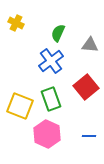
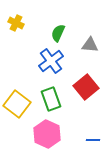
yellow square: moved 3 px left, 2 px up; rotated 16 degrees clockwise
blue line: moved 4 px right, 4 px down
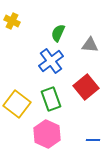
yellow cross: moved 4 px left, 2 px up
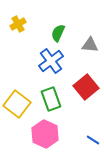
yellow cross: moved 6 px right, 3 px down; rotated 35 degrees clockwise
pink hexagon: moved 2 px left
blue line: rotated 32 degrees clockwise
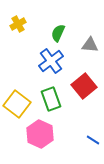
red square: moved 2 px left, 1 px up
pink hexagon: moved 5 px left
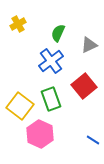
gray triangle: moved 1 px left; rotated 30 degrees counterclockwise
yellow square: moved 3 px right, 2 px down
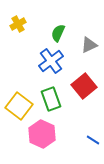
yellow square: moved 1 px left
pink hexagon: moved 2 px right
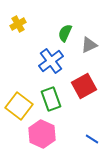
green semicircle: moved 7 px right
red square: rotated 10 degrees clockwise
blue line: moved 1 px left, 1 px up
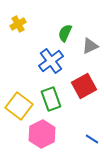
gray triangle: moved 1 px right, 1 px down
pink hexagon: rotated 8 degrees clockwise
